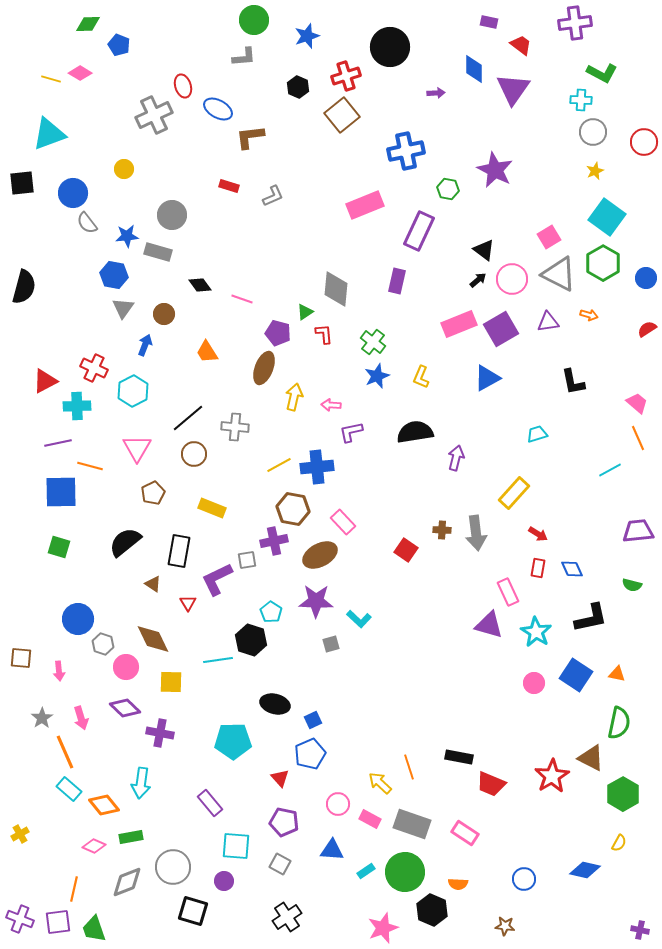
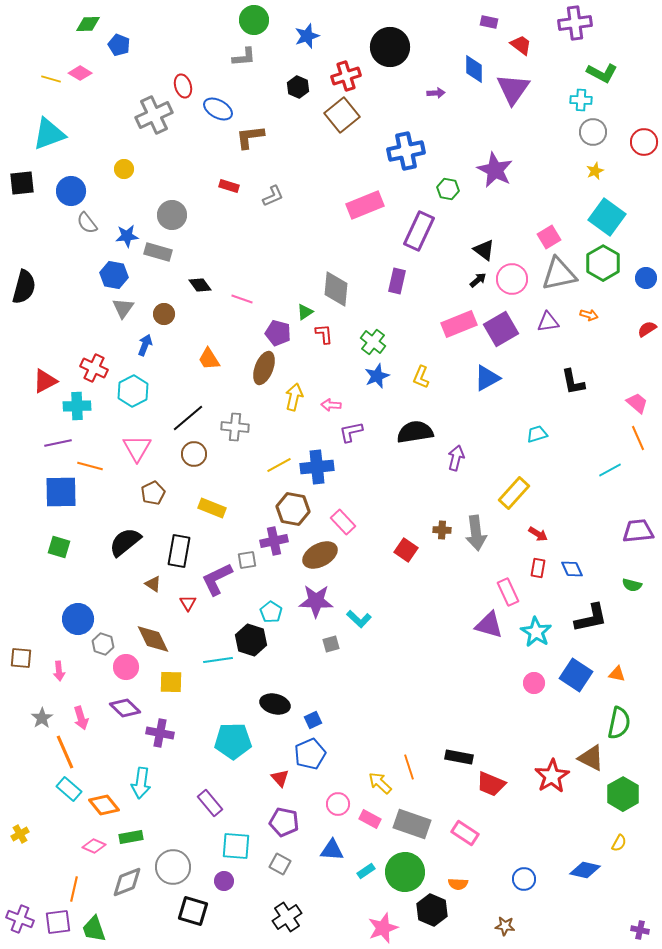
blue circle at (73, 193): moved 2 px left, 2 px up
gray triangle at (559, 274): rotated 39 degrees counterclockwise
orange trapezoid at (207, 352): moved 2 px right, 7 px down
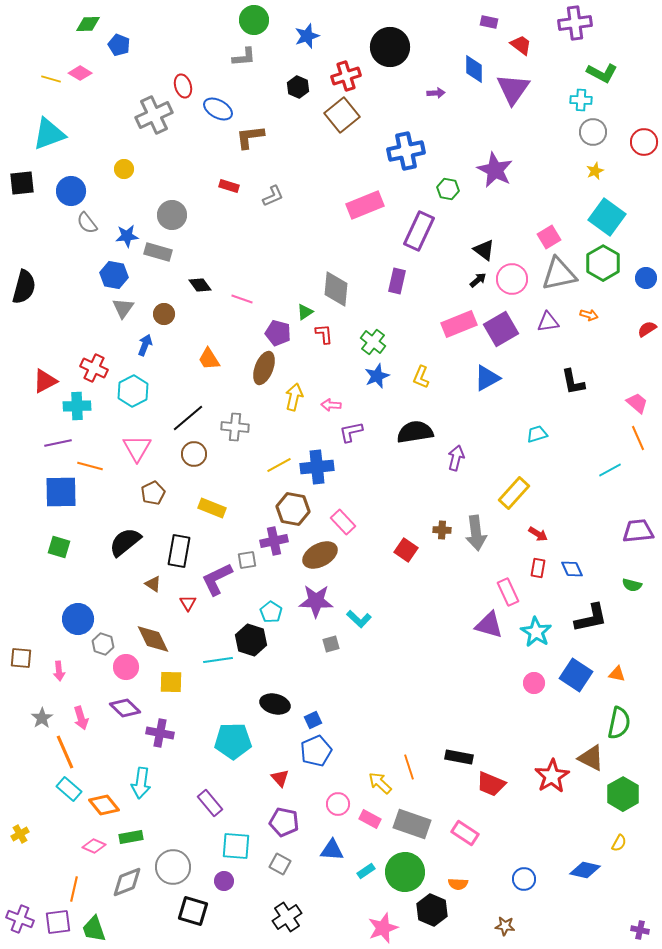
blue pentagon at (310, 754): moved 6 px right, 3 px up
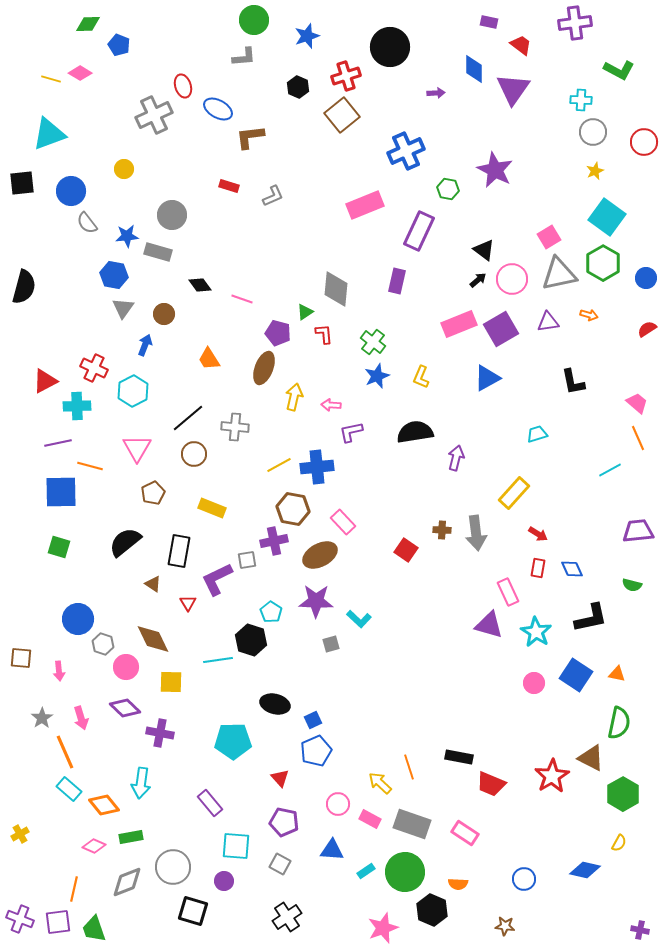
green L-shape at (602, 73): moved 17 px right, 3 px up
blue cross at (406, 151): rotated 12 degrees counterclockwise
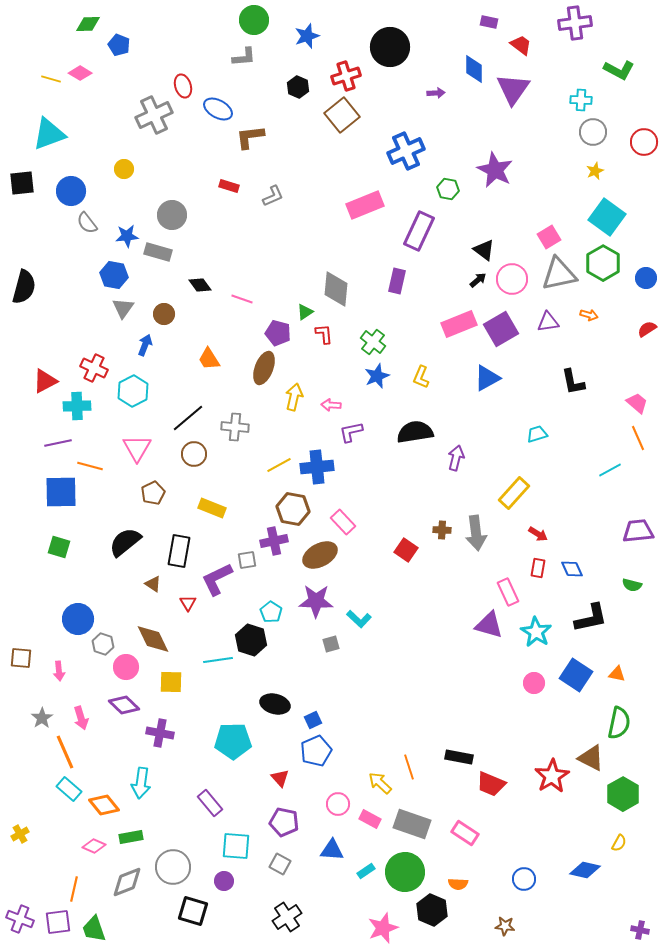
purple diamond at (125, 708): moved 1 px left, 3 px up
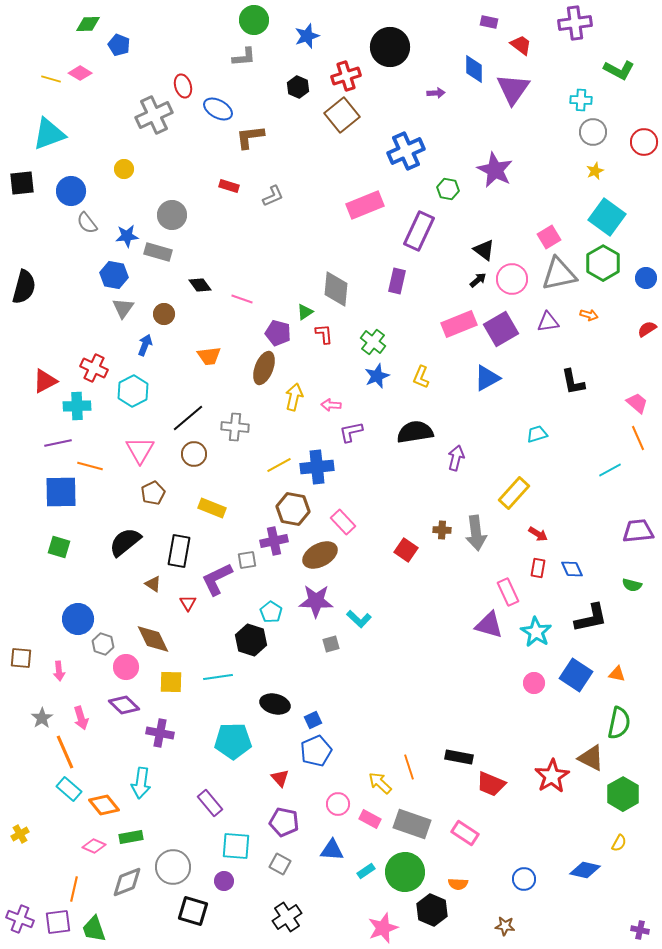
orange trapezoid at (209, 359): moved 3 px up; rotated 65 degrees counterclockwise
pink triangle at (137, 448): moved 3 px right, 2 px down
cyan line at (218, 660): moved 17 px down
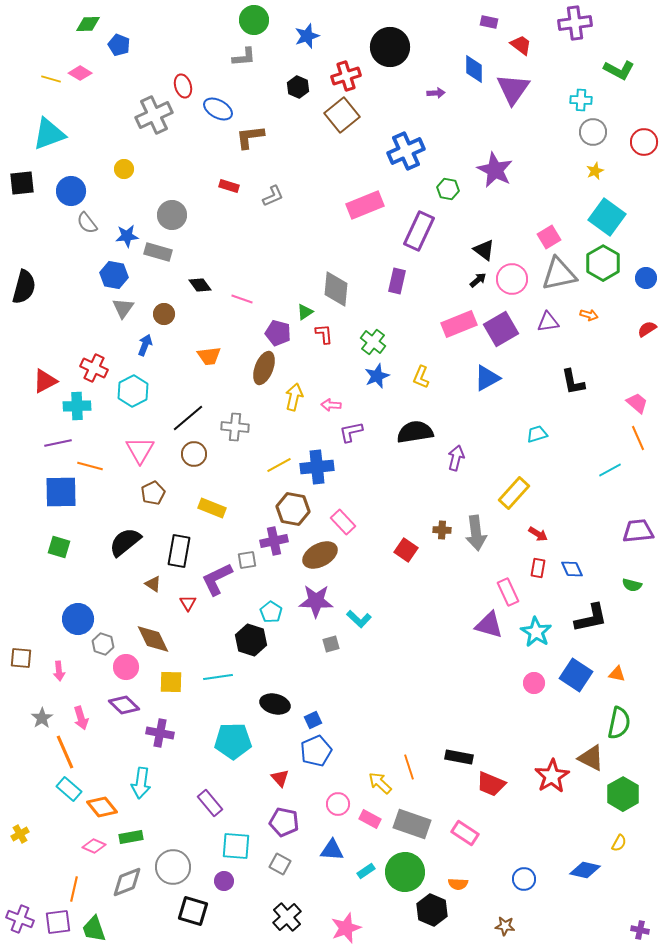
orange diamond at (104, 805): moved 2 px left, 2 px down
black cross at (287, 917): rotated 8 degrees counterclockwise
pink star at (383, 928): moved 37 px left
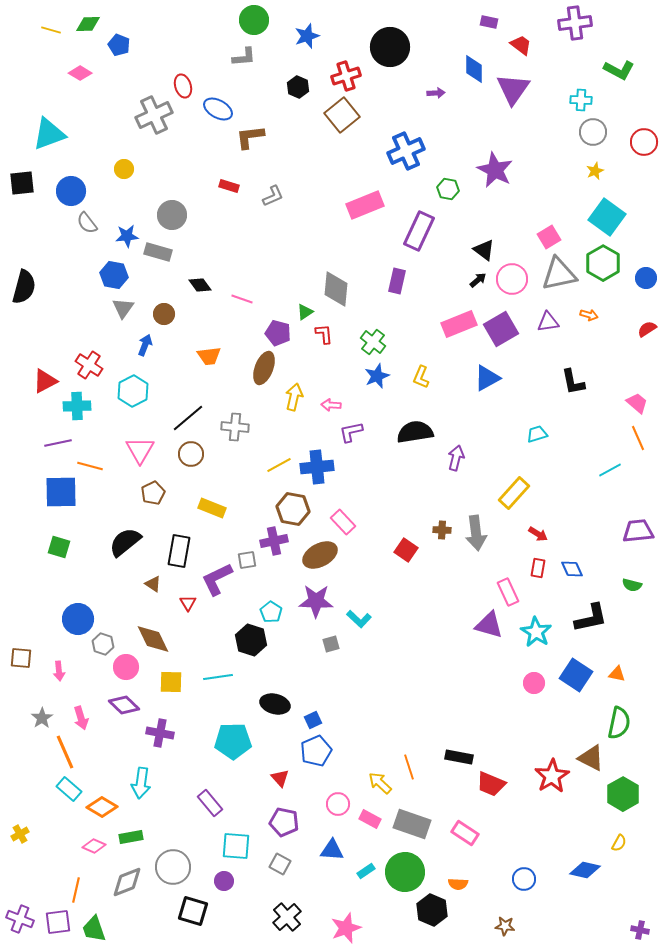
yellow line at (51, 79): moved 49 px up
red cross at (94, 368): moved 5 px left, 3 px up; rotated 8 degrees clockwise
brown circle at (194, 454): moved 3 px left
orange diamond at (102, 807): rotated 20 degrees counterclockwise
orange line at (74, 889): moved 2 px right, 1 px down
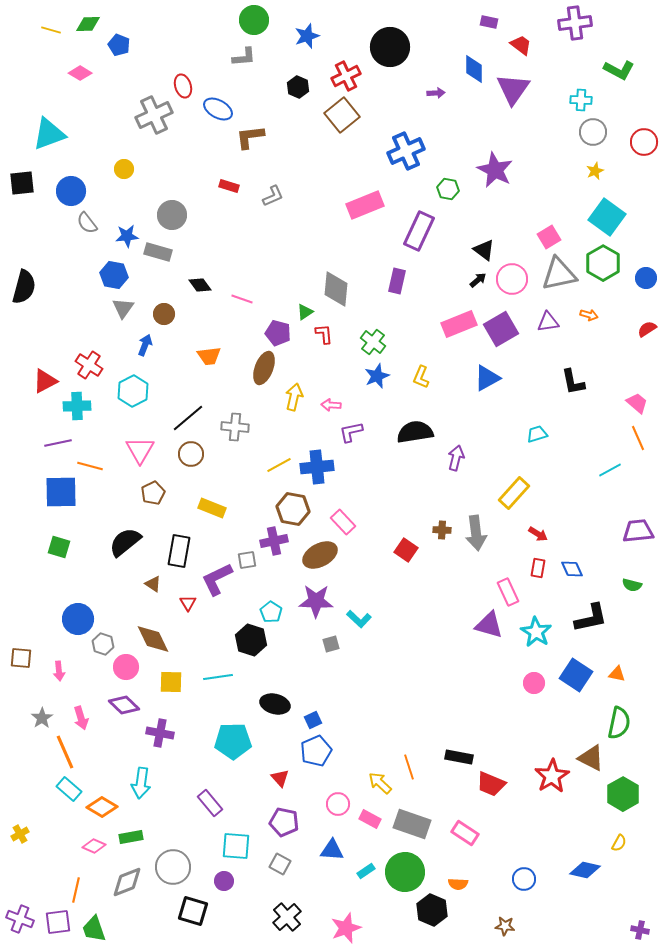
red cross at (346, 76): rotated 8 degrees counterclockwise
